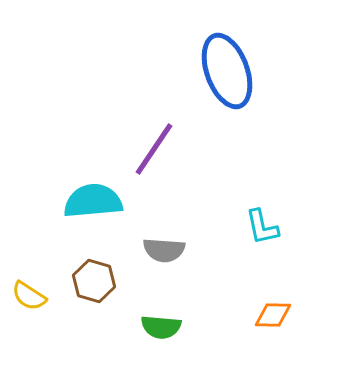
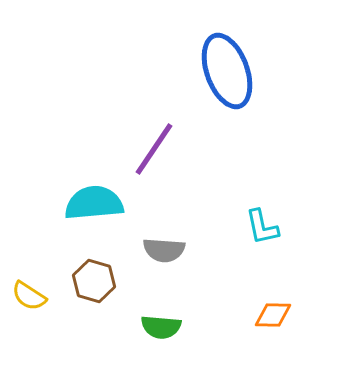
cyan semicircle: moved 1 px right, 2 px down
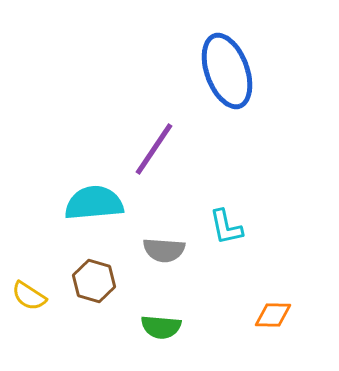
cyan L-shape: moved 36 px left
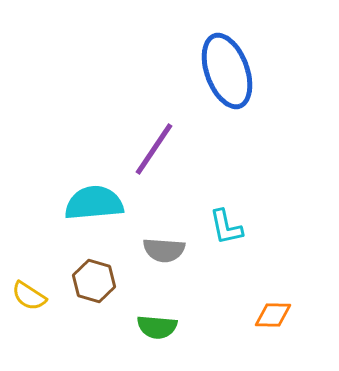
green semicircle: moved 4 px left
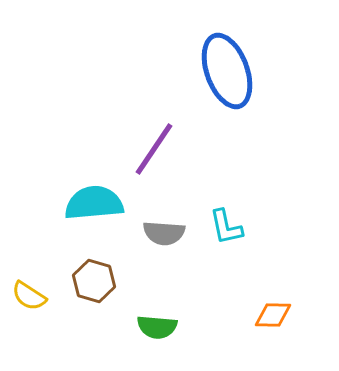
gray semicircle: moved 17 px up
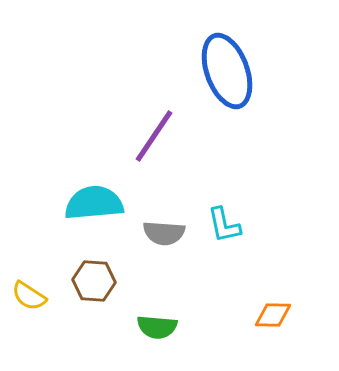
purple line: moved 13 px up
cyan L-shape: moved 2 px left, 2 px up
brown hexagon: rotated 12 degrees counterclockwise
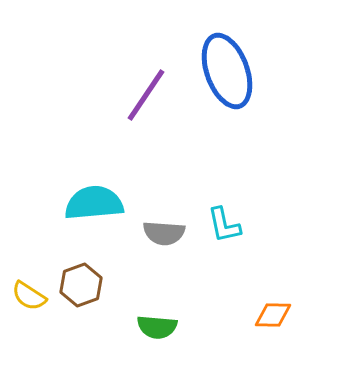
purple line: moved 8 px left, 41 px up
brown hexagon: moved 13 px left, 4 px down; rotated 24 degrees counterclockwise
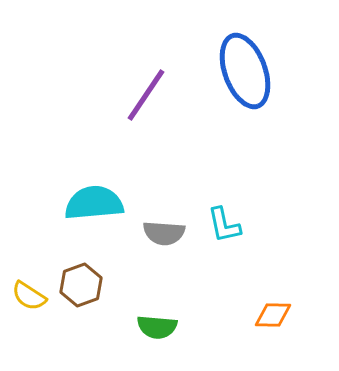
blue ellipse: moved 18 px right
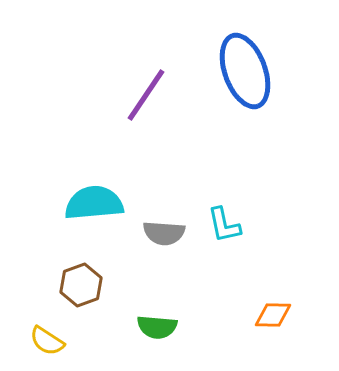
yellow semicircle: moved 18 px right, 45 px down
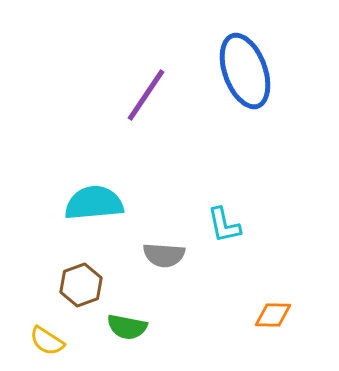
gray semicircle: moved 22 px down
green semicircle: moved 30 px left; rotated 6 degrees clockwise
